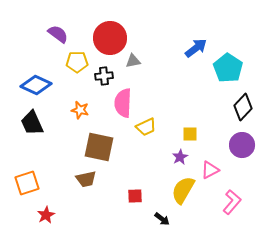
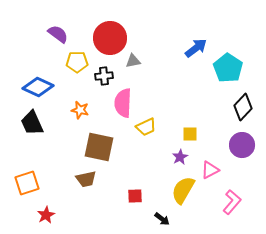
blue diamond: moved 2 px right, 2 px down
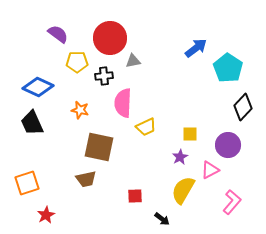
purple circle: moved 14 px left
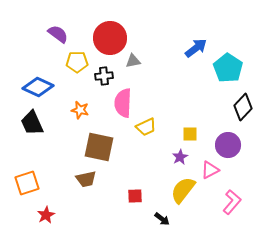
yellow semicircle: rotated 8 degrees clockwise
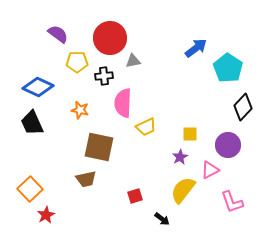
orange square: moved 3 px right, 6 px down; rotated 25 degrees counterclockwise
red square: rotated 14 degrees counterclockwise
pink L-shape: rotated 120 degrees clockwise
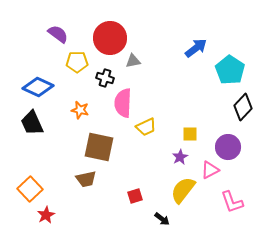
cyan pentagon: moved 2 px right, 2 px down
black cross: moved 1 px right, 2 px down; rotated 24 degrees clockwise
purple circle: moved 2 px down
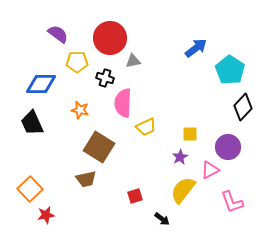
blue diamond: moved 3 px right, 3 px up; rotated 24 degrees counterclockwise
brown square: rotated 20 degrees clockwise
red star: rotated 18 degrees clockwise
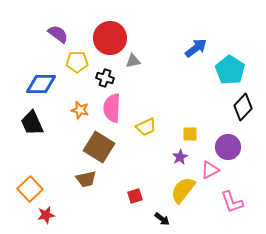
pink semicircle: moved 11 px left, 5 px down
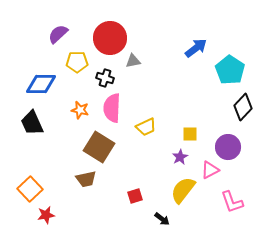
purple semicircle: rotated 80 degrees counterclockwise
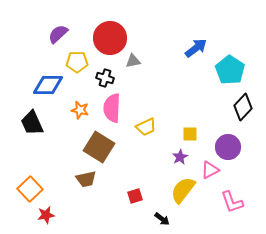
blue diamond: moved 7 px right, 1 px down
